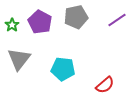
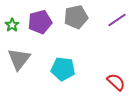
purple pentagon: rotated 30 degrees clockwise
red semicircle: moved 11 px right, 3 px up; rotated 96 degrees counterclockwise
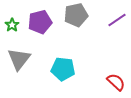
gray pentagon: moved 2 px up
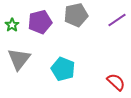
cyan pentagon: rotated 15 degrees clockwise
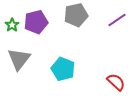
purple pentagon: moved 4 px left
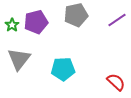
cyan pentagon: rotated 25 degrees counterclockwise
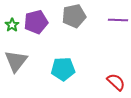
gray pentagon: moved 2 px left, 1 px down
purple line: moved 1 px right; rotated 36 degrees clockwise
gray triangle: moved 3 px left, 2 px down
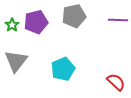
cyan pentagon: rotated 20 degrees counterclockwise
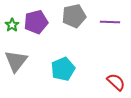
purple line: moved 8 px left, 2 px down
